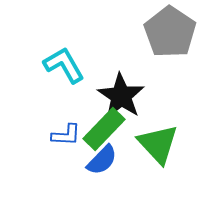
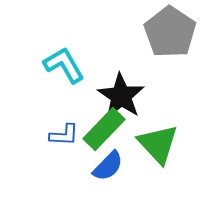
blue L-shape: moved 2 px left
blue semicircle: moved 6 px right, 6 px down
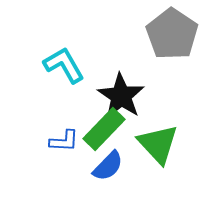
gray pentagon: moved 2 px right, 2 px down
blue L-shape: moved 6 px down
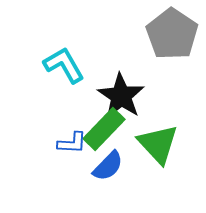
blue L-shape: moved 8 px right, 2 px down
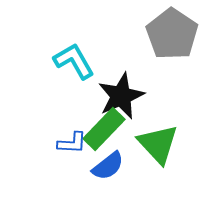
cyan L-shape: moved 10 px right, 4 px up
black star: rotated 15 degrees clockwise
blue semicircle: rotated 8 degrees clockwise
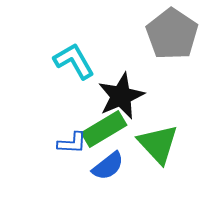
green rectangle: rotated 15 degrees clockwise
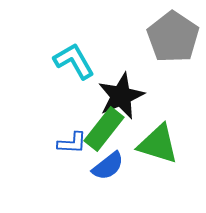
gray pentagon: moved 1 px right, 3 px down
green rectangle: rotated 21 degrees counterclockwise
green triangle: rotated 30 degrees counterclockwise
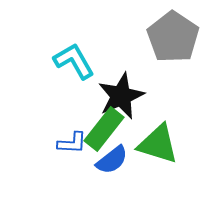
blue semicircle: moved 4 px right, 6 px up
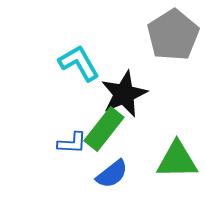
gray pentagon: moved 2 px up; rotated 6 degrees clockwise
cyan L-shape: moved 5 px right, 2 px down
black star: moved 3 px right, 2 px up
green triangle: moved 19 px right, 16 px down; rotated 18 degrees counterclockwise
blue semicircle: moved 14 px down
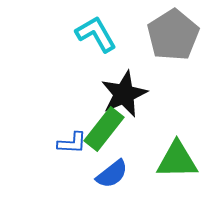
cyan L-shape: moved 17 px right, 29 px up
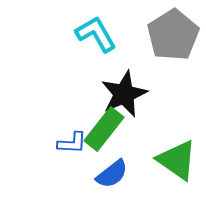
green triangle: rotated 36 degrees clockwise
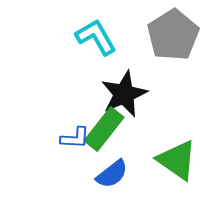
cyan L-shape: moved 3 px down
blue L-shape: moved 3 px right, 5 px up
